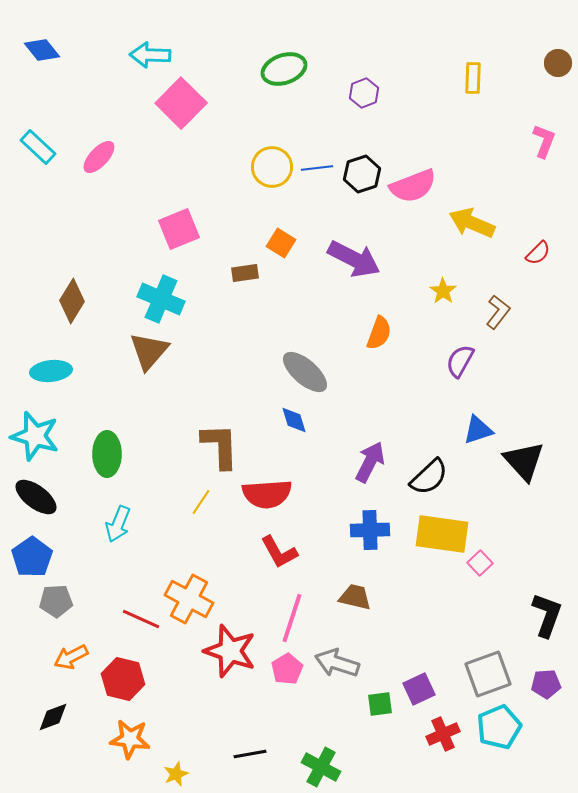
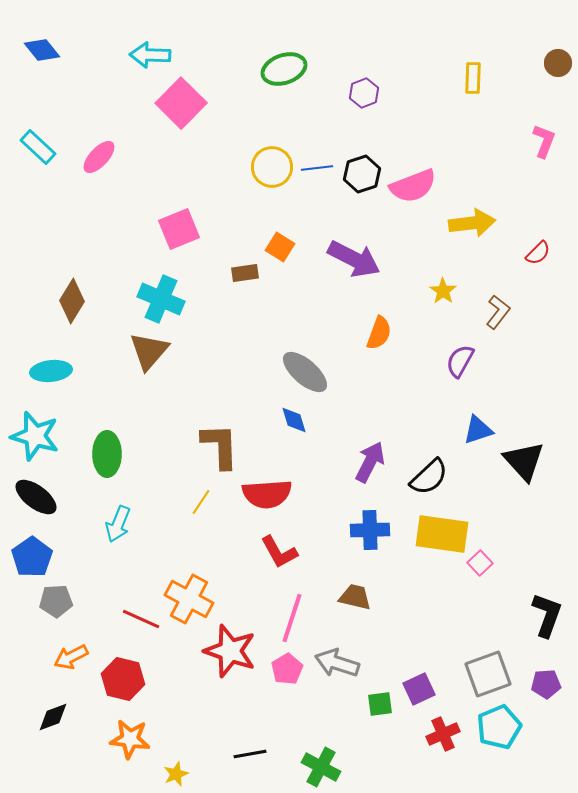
yellow arrow at (472, 223): rotated 150 degrees clockwise
orange square at (281, 243): moved 1 px left, 4 px down
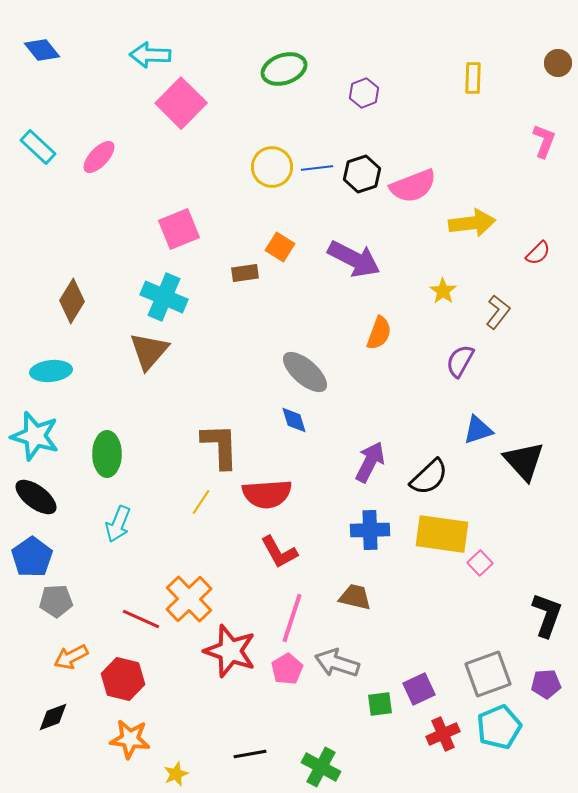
cyan cross at (161, 299): moved 3 px right, 2 px up
orange cross at (189, 599): rotated 18 degrees clockwise
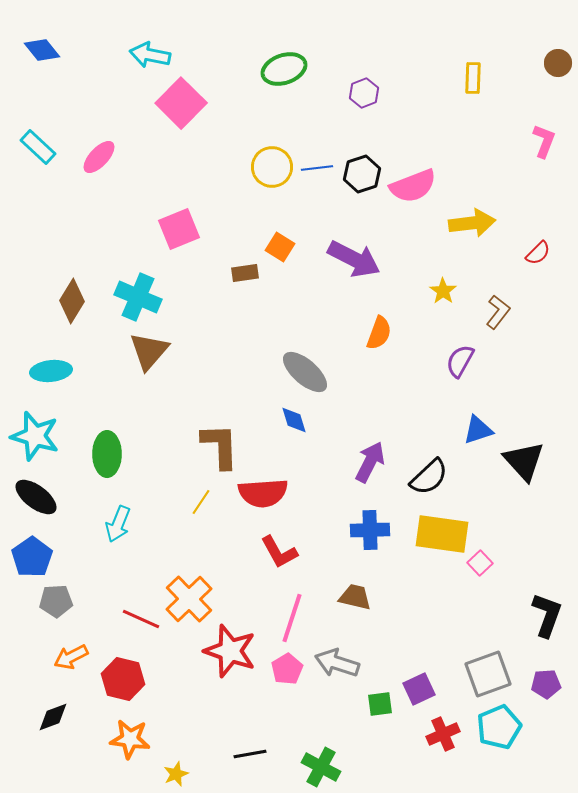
cyan arrow at (150, 55): rotated 9 degrees clockwise
cyan cross at (164, 297): moved 26 px left
red semicircle at (267, 494): moved 4 px left, 1 px up
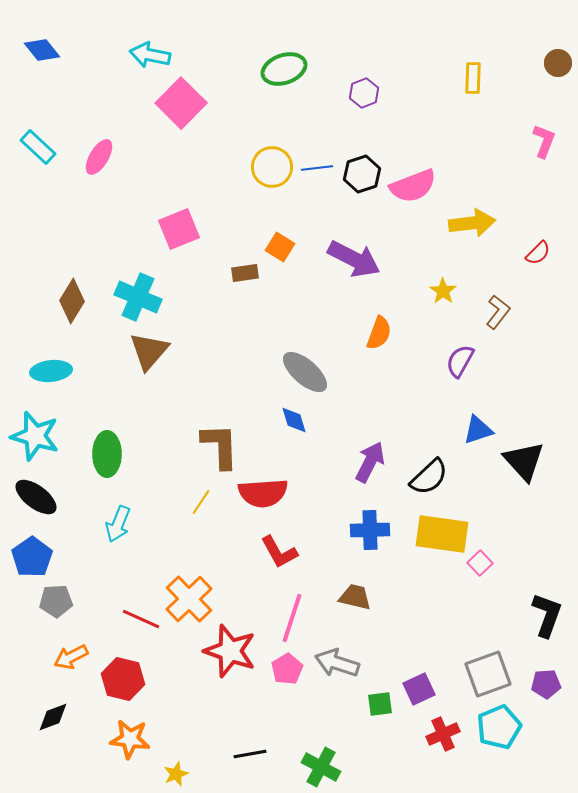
pink ellipse at (99, 157): rotated 12 degrees counterclockwise
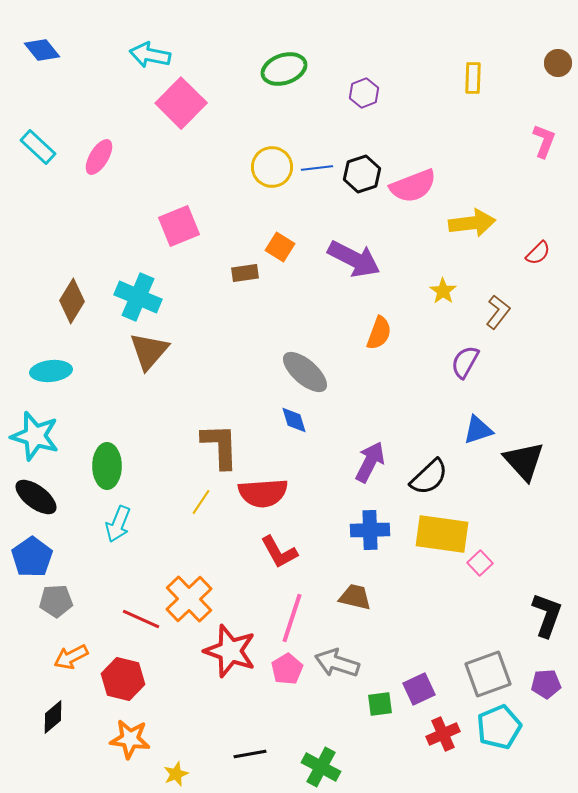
pink square at (179, 229): moved 3 px up
purple semicircle at (460, 361): moved 5 px right, 1 px down
green ellipse at (107, 454): moved 12 px down
black diamond at (53, 717): rotated 20 degrees counterclockwise
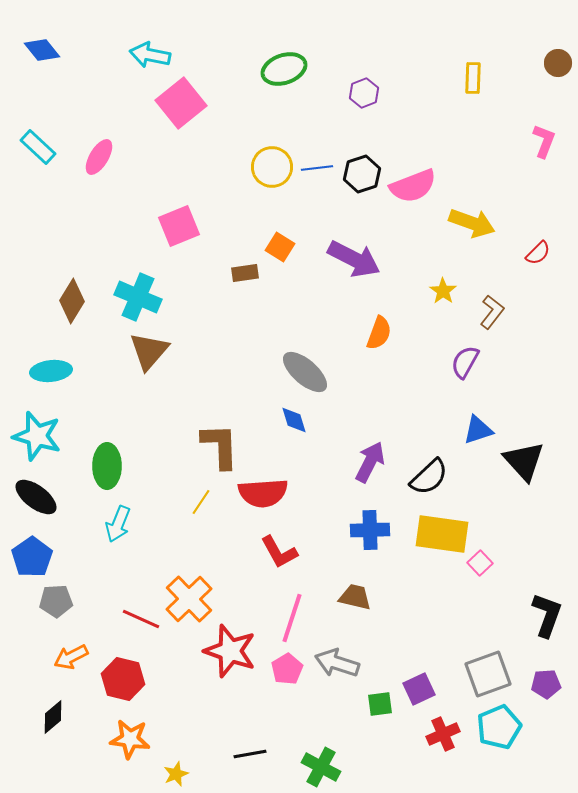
pink square at (181, 103): rotated 6 degrees clockwise
yellow arrow at (472, 223): rotated 27 degrees clockwise
brown L-shape at (498, 312): moved 6 px left
cyan star at (35, 436): moved 2 px right
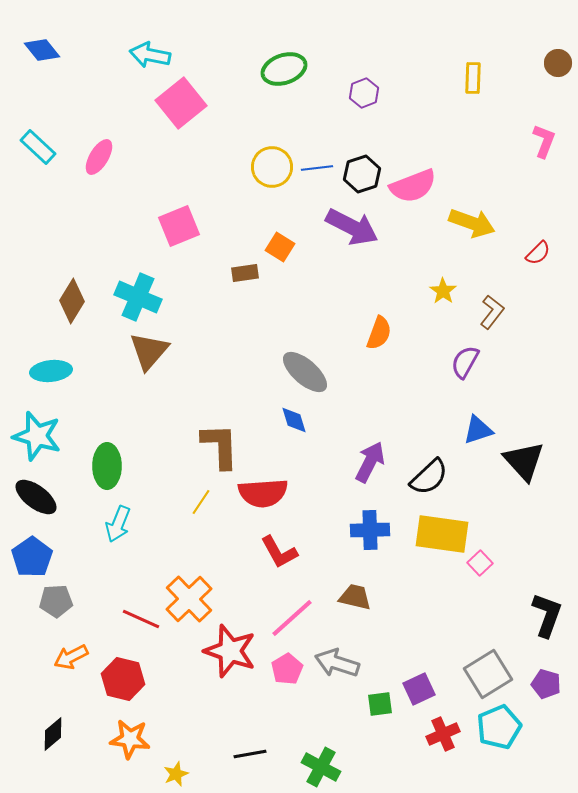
purple arrow at (354, 259): moved 2 px left, 32 px up
pink line at (292, 618): rotated 30 degrees clockwise
gray square at (488, 674): rotated 12 degrees counterclockwise
purple pentagon at (546, 684): rotated 20 degrees clockwise
black diamond at (53, 717): moved 17 px down
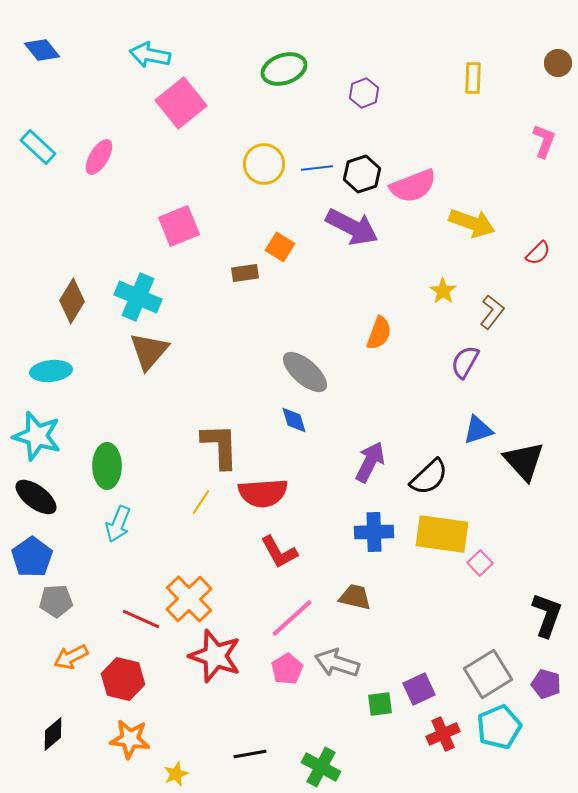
yellow circle at (272, 167): moved 8 px left, 3 px up
blue cross at (370, 530): moved 4 px right, 2 px down
red star at (230, 651): moved 15 px left, 5 px down
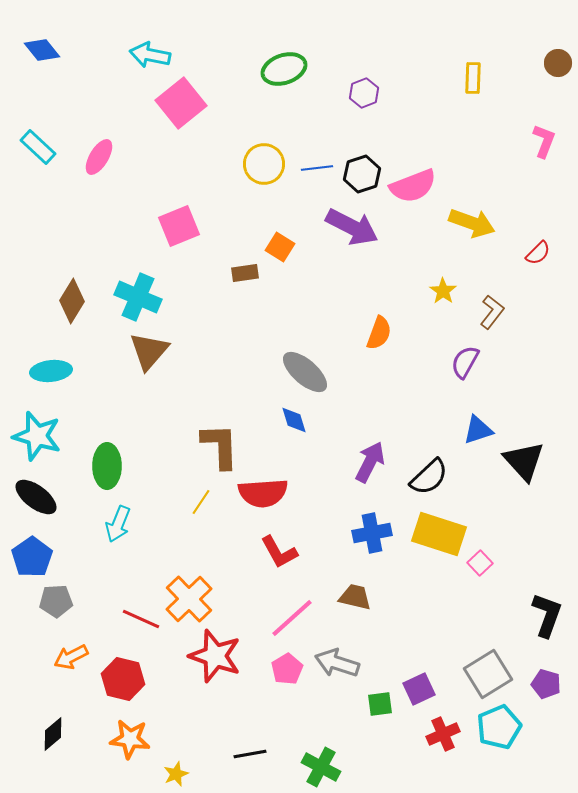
blue cross at (374, 532): moved 2 px left, 1 px down; rotated 9 degrees counterclockwise
yellow rectangle at (442, 534): moved 3 px left; rotated 10 degrees clockwise
